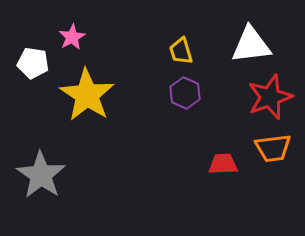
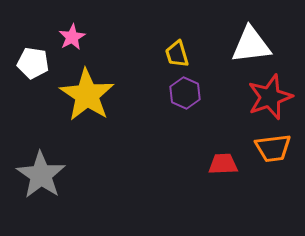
yellow trapezoid: moved 4 px left, 3 px down
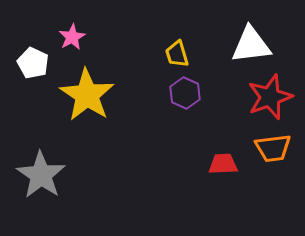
white pentagon: rotated 16 degrees clockwise
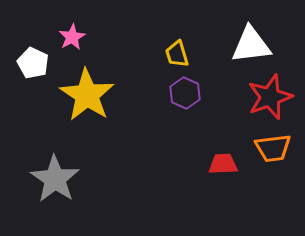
gray star: moved 14 px right, 4 px down
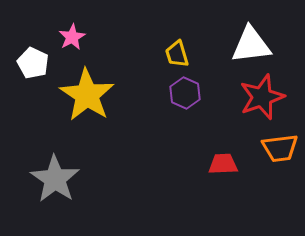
red star: moved 8 px left
orange trapezoid: moved 7 px right
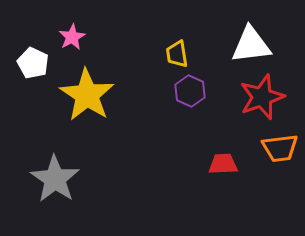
yellow trapezoid: rotated 8 degrees clockwise
purple hexagon: moved 5 px right, 2 px up
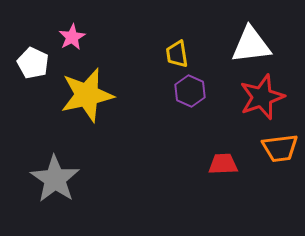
yellow star: rotated 26 degrees clockwise
